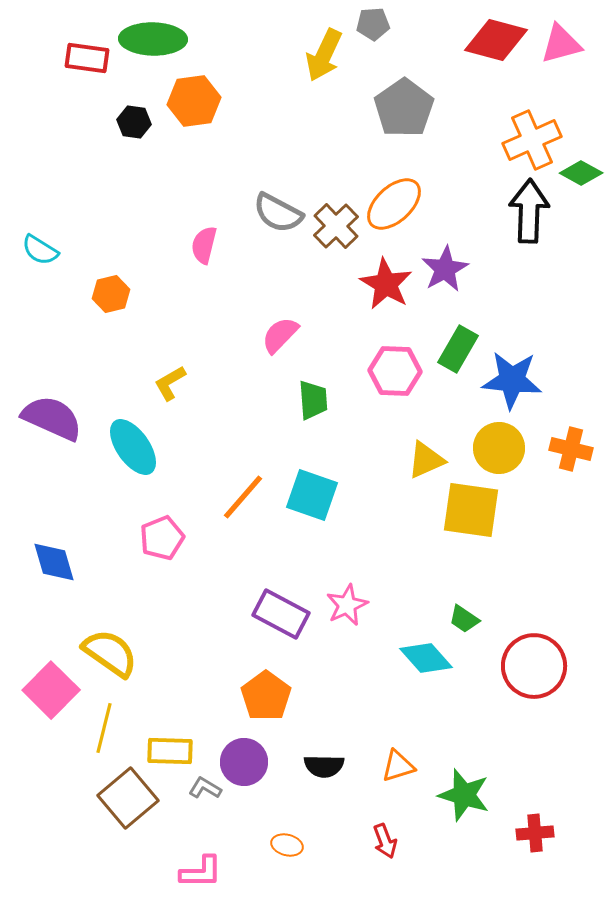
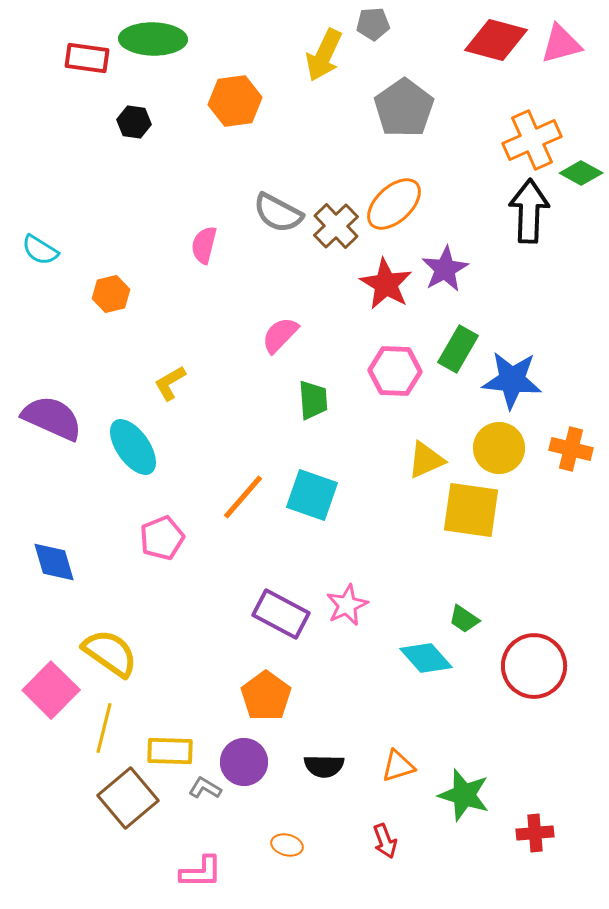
orange hexagon at (194, 101): moved 41 px right
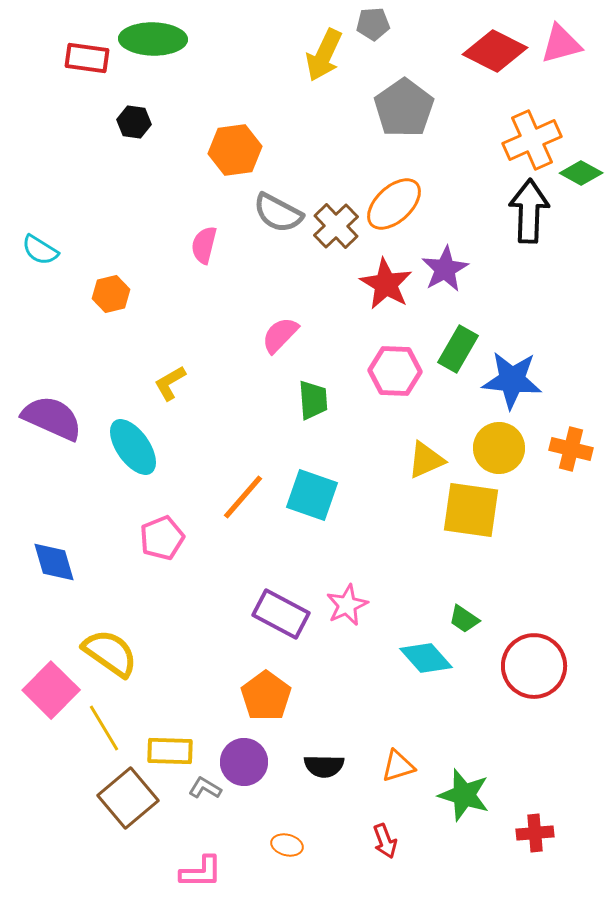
red diamond at (496, 40): moved 1 px left, 11 px down; rotated 12 degrees clockwise
orange hexagon at (235, 101): moved 49 px down
yellow line at (104, 728): rotated 45 degrees counterclockwise
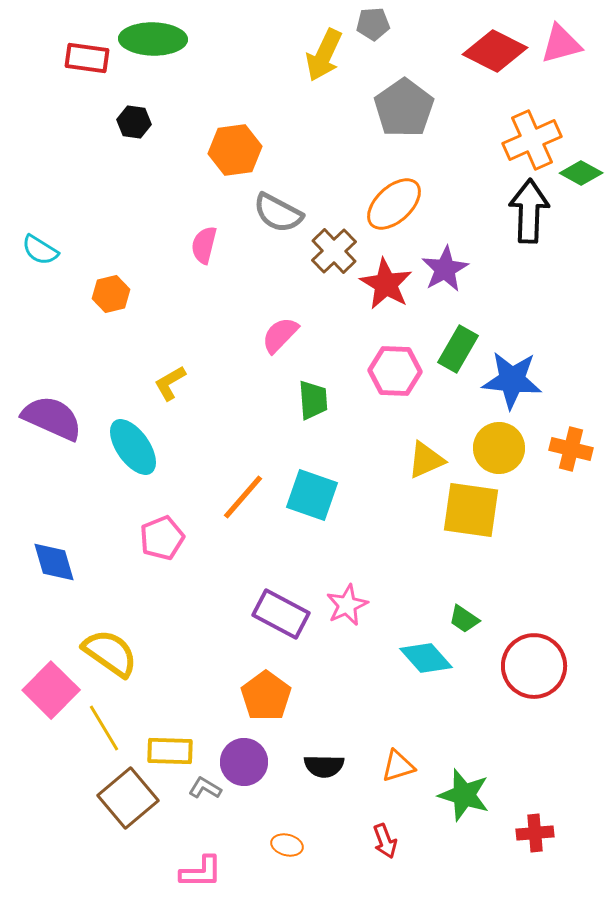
brown cross at (336, 226): moved 2 px left, 25 px down
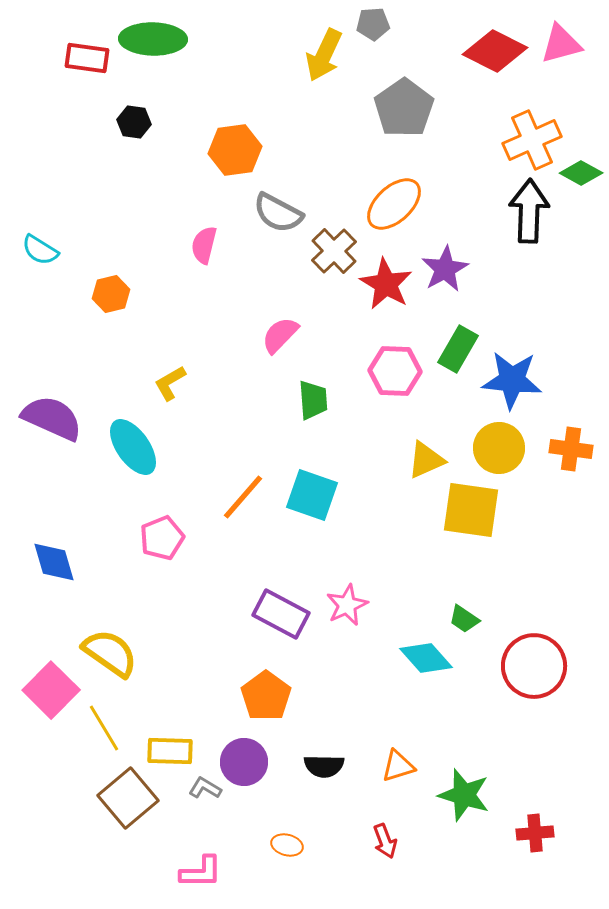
orange cross at (571, 449): rotated 6 degrees counterclockwise
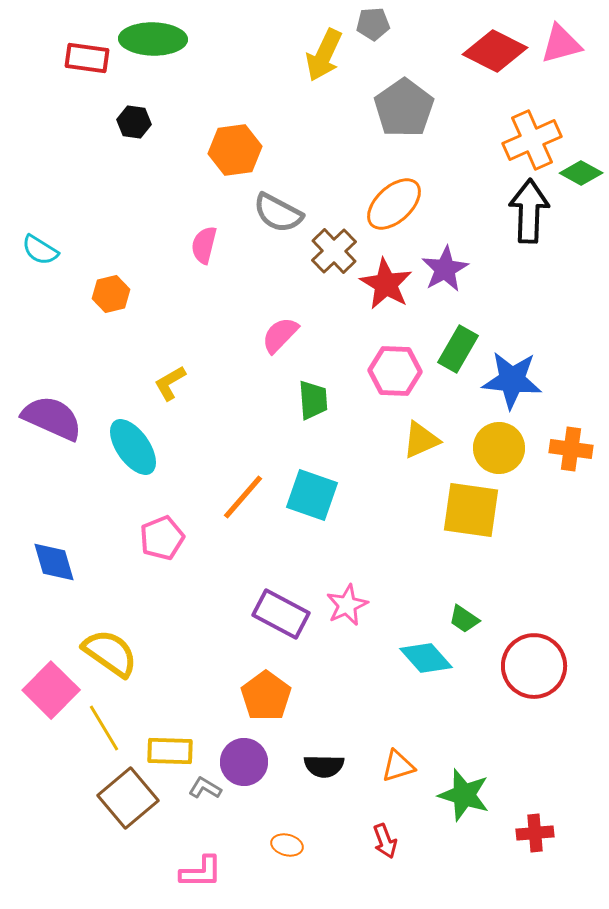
yellow triangle at (426, 460): moved 5 px left, 20 px up
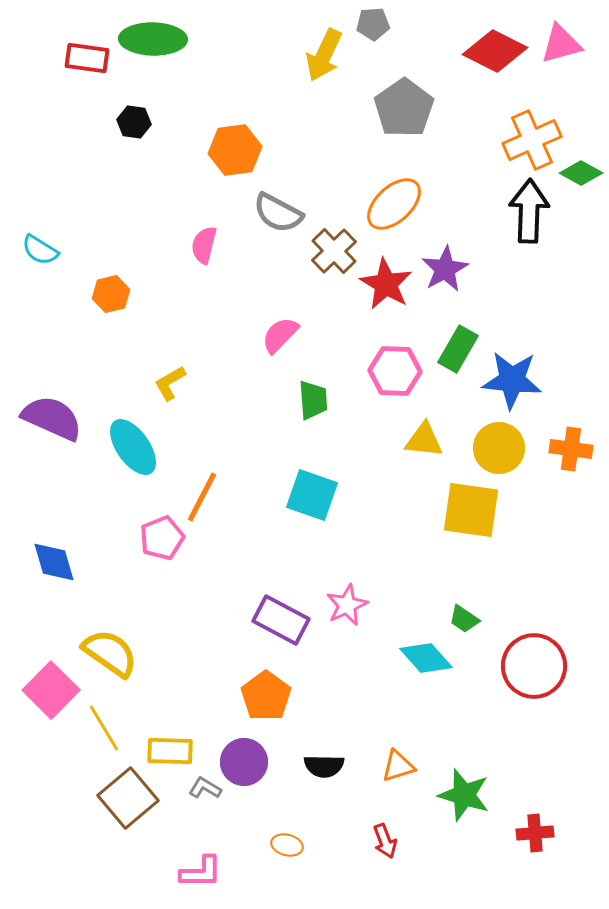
yellow triangle at (421, 440): moved 3 px right; rotated 30 degrees clockwise
orange line at (243, 497): moved 41 px left; rotated 14 degrees counterclockwise
purple rectangle at (281, 614): moved 6 px down
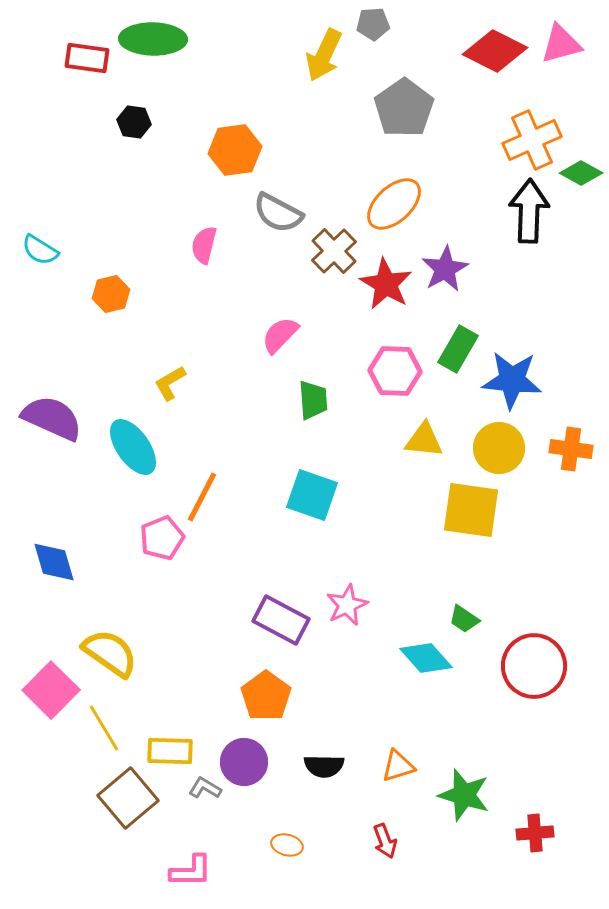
pink L-shape at (201, 872): moved 10 px left, 1 px up
